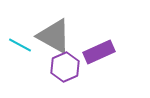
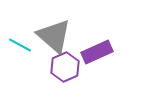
gray triangle: rotated 12 degrees clockwise
purple rectangle: moved 2 px left
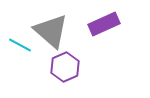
gray triangle: moved 3 px left, 5 px up
purple rectangle: moved 7 px right, 28 px up
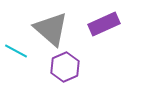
gray triangle: moved 2 px up
cyan line: moved 4 px left, 6 px down
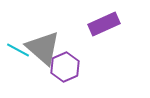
gray triangle: moved 8 px left, 19 px down
cyan line: moved 2 px right, 1 px up
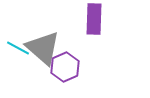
purple rectangle: moved 10 px left, 5 px up; rotated 64 degrees counterclockwise
cyan line: moved 2 px up
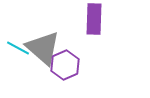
purple hexagon: moved 2 px up
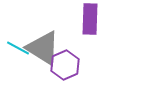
purple rectangle: moved 4 px left
gray triangle: rotated 9 degrees counterclockwise
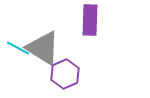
purple rectangle: moved 1 px down
purple hexagon: moved 9 px down
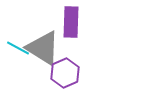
purple rectangle: moved 19 px left, 2 px down
purple hexagon: moved 1 px up
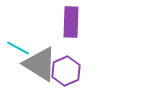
gray triangle: moved 3 px left, 16 px down
purple hexagon: moved 1 px right, 2 px up
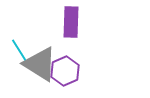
cyan line: moved 1 px right, 2 px down; rotated 30 degrees clockwise
purple hexagon: moved 1 px left
